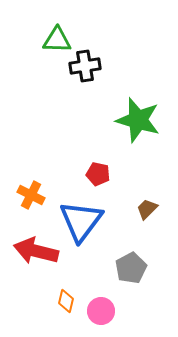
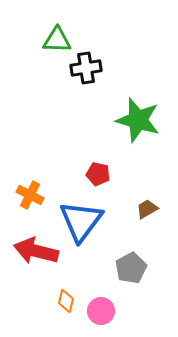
black cross: moved 1 px right, 2 px down
orange cross: moved 1 px left
brown trapezoid: rotated 15 degrees clockwise
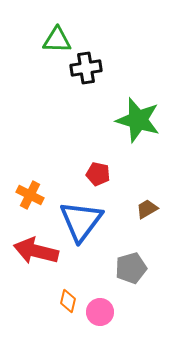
gray pentagon: rotated 12 degrees clockwise
orange diamond: moved 2 px right
pink circle: moved 1 px left, 1 px down
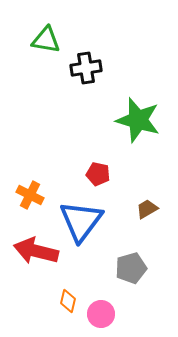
green triangle: moved 11 px left; rotated 8 degrees clockwise
pink circle: moved 1 px right, 2 px down
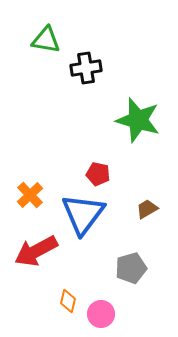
orange cross: rotated 20 degrees clockwise
blue triangle: moved 2 px right, 7 px up
red arrow: rotated 42 degrees counterclockwise
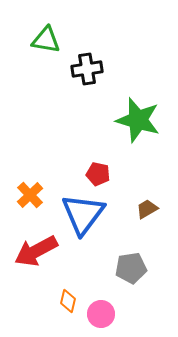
black cross: moved 1 px right, 1 px down
gray pentagon: rotated 8 degrees clockwise
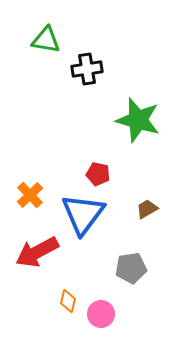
red arrow: moved 1 px right, 1 px down
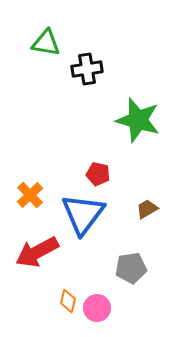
green triangle: moved 3 px down
pink circle: moved 4 px left, 6 px up
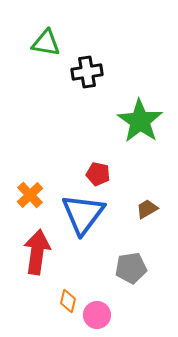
black cross: moved 3 px down
green star: moved 2 px right, 1 px down; rotated 18 degrees clockwise
red arrow: rotated 126 degrees clockwise
pink circle: moved 7 px down
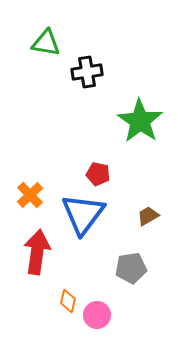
brown trapezoid: moved 1 px right, 7 px down
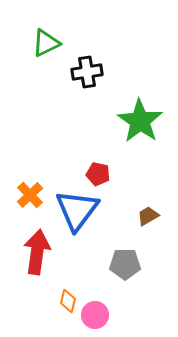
green triangle: rotated 36 degrees counterclockwise
blue triangle: moved 6 px left, 4 px up
gray pentagon: moved 6 px left, 4 px up; rotated 8 degrees clockwise
pink circle: moved 2 px left
